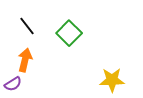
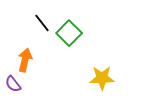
black line: moved 15 px right, 3 px up
yellow star: moved 10 px left, 2 px up
purple semicircle: rotated 84 degrees clockwise
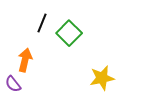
black line: rotated 60 degrees clockwise
yellow star: rotated 10 degrees counterclockwise
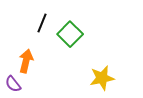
green square: moved 1 px right, 1 px down
orange arrow: moved 1 px right, 1 px down
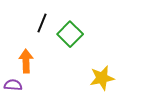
orange arrow: rotated 15 degrees counterclockwise
purple semicircle: moved 1 px down; rotated 132 degrees clockwise
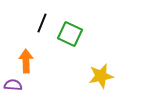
green square: rotated 20 degrees counterclockwise
yellow star: moved 1 px left, 2 px up
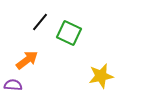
black line: moved 2 px left, 1 px up; rotated 18 degrees clockwise
green square: moved 1 px left, 1 px up
orange arrow: moved 1 px right, 1 px up; rotated 55 degrees clockwise
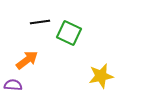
black line: rotated 42 degrees clockwise
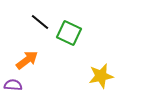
black line: rotated 48 degrees clockwise
